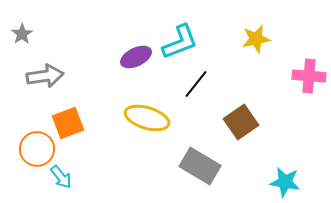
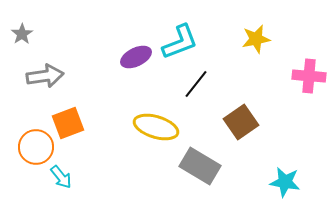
yellow ellipse: moved 9 px right, 9 px down
orange circle: moved 1 px left, 2 px up
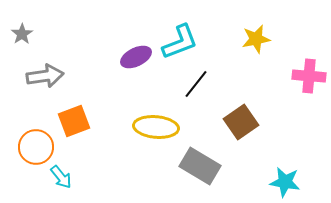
orange square: moved 6 px right, 2 px up
yellow ellipse: rotated 12 degrees counterclockwise
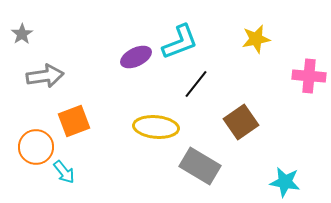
cyan arrow: moved 3 px right, 5 px up
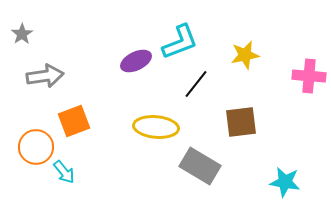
yellow star: moved 11 px left, 16 px down
purple ellipse: moved 4 px down
brown square: rotated 28 degrees clockwise
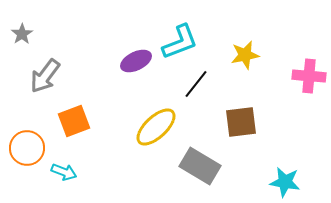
gray arrow: rotated 135 degrees clockwise
yellow ellipse: rotated 48 degrees counterclockwise
orange circle: moved 9 px left, 1 px down
cyan arrow: rotated 30 degrees counterclockwise
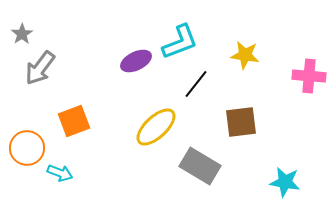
yellow star: rotated 20 degrees clockwise
gray arrow: moved 5 px left, 8 px up
cyan arrow: moved 4 px left, 1 px down
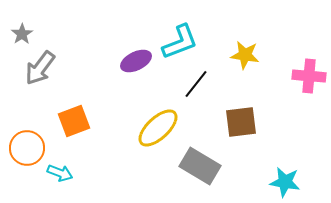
yellow ellipse: moved 2 px right, 1 px down
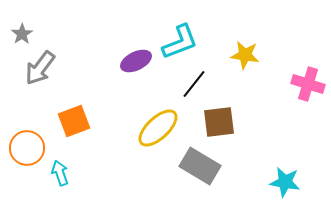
pink cross: moved 1 px left, 8 px down; rotated 12 degrees clockwise
black line: moved 2 px left
brown square: moved 22 px left
cyan arrow: rotated 130 degrees counterclockwise
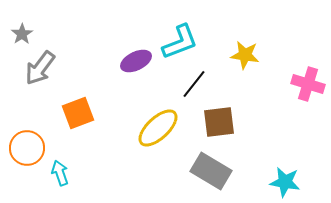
orange square: moved 4 px right, 8 px up
gray rectangle: moved 11 px right, 5 px down
